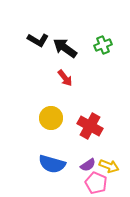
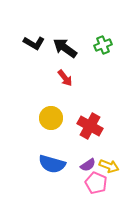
black L-shape: moved 4 px left, 3 px down
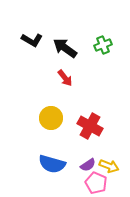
black L-shape: moved 2 px left, 3 px up
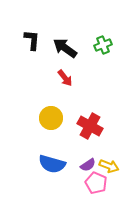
black L-shape: rotated 115 degrees counterclockwise
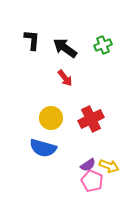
red cross: moved 1 px right, 7 px up; rotated 35 degrees clockwise
blue semicircle: moved 9 px left, 16 px up
pink pentagon: moved 4 px left, 2 px up
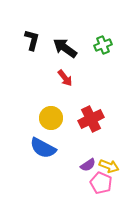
black L-shape: rotated 10 degrees clockwise
blue semicircle: rotated 12 degrees clockwise
pink pentagon: moved 9 px right, 2 px down
